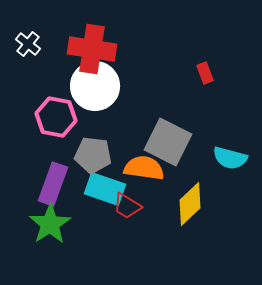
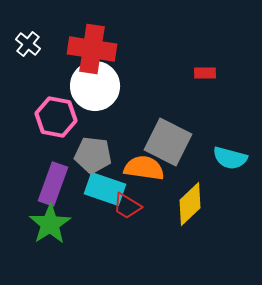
red rectangle: rotated 70 degrees counterclockwise
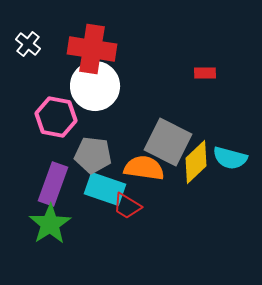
yellow diamond: moved 6 px right, 42 px up
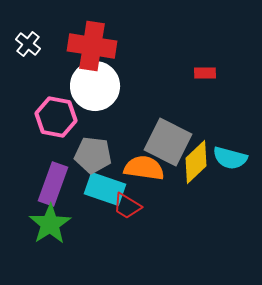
red cross: moved 3 px up
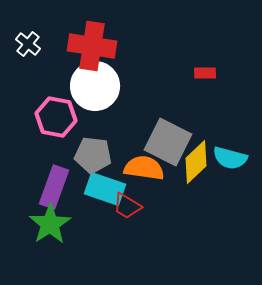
purple rectangle: moved 1 px right, 3 px down
